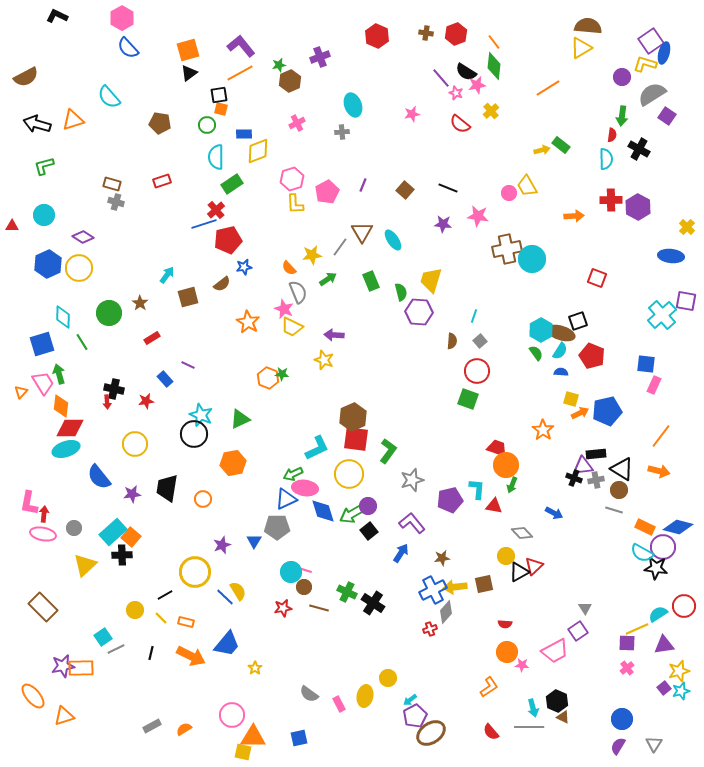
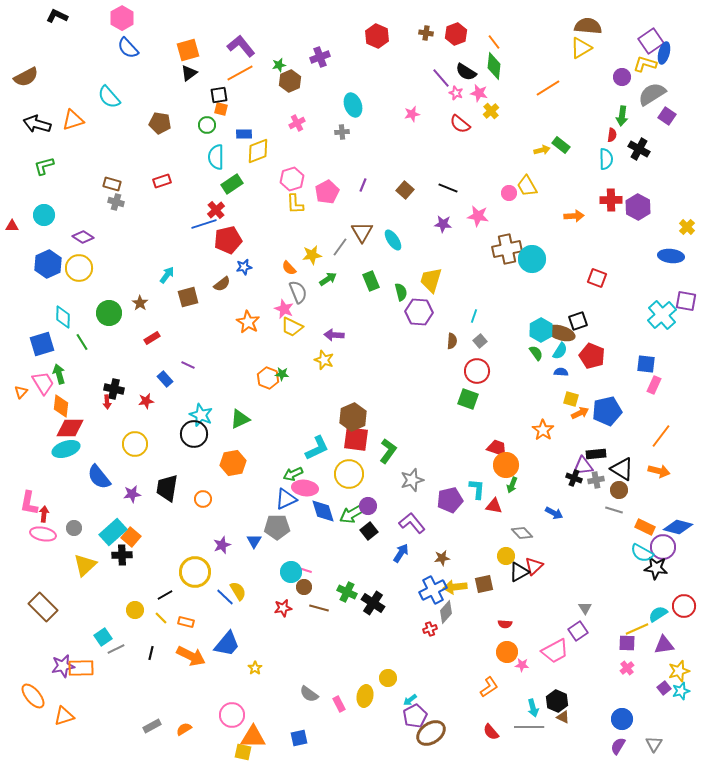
pink star at (477, 85): moved 2 px right, 8 px down; rotated 24 degrees clockwise
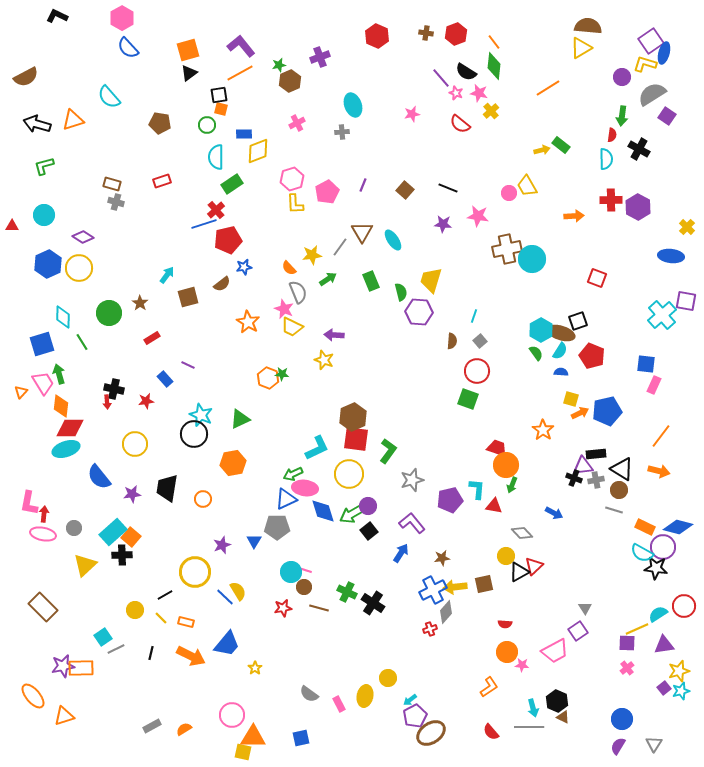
blue square at (299, 738): moved 2 px right
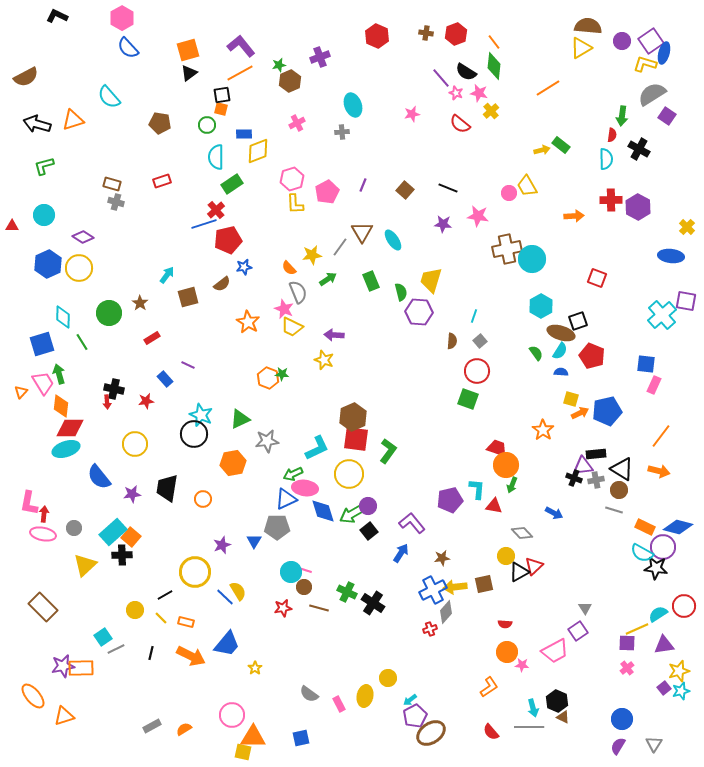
purple circle at (622, 77): moved 36 px up
black square at (219, 95): moved 3 px right
cyan hexagon at (541, 330): moved 24 px up
gray star at (412, 480): moved 145 px left, 39 px up; rotated 10 degrees clockwise
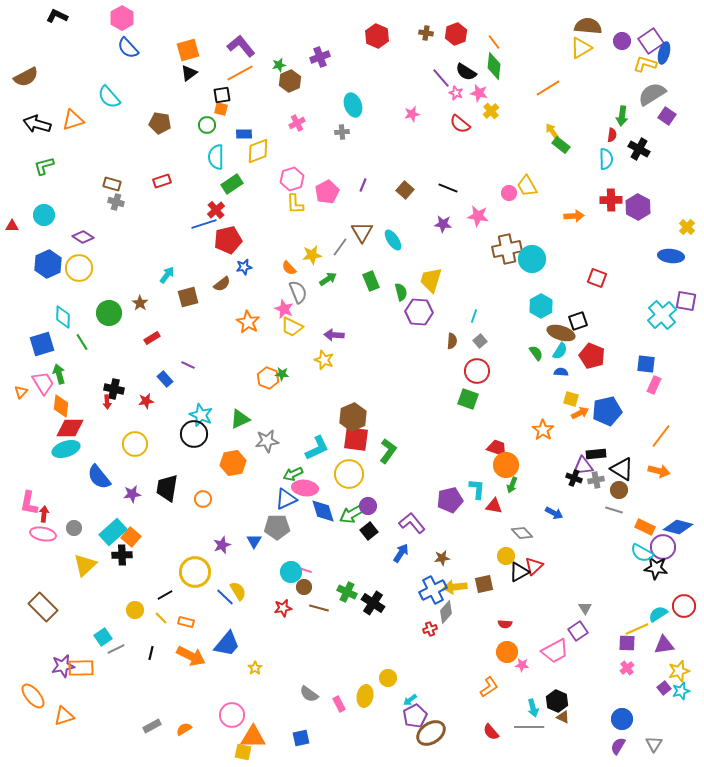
yellow arrow at (542, 150): moved 10 px right, 19 px up; rotated 112 degrees counterclockwise
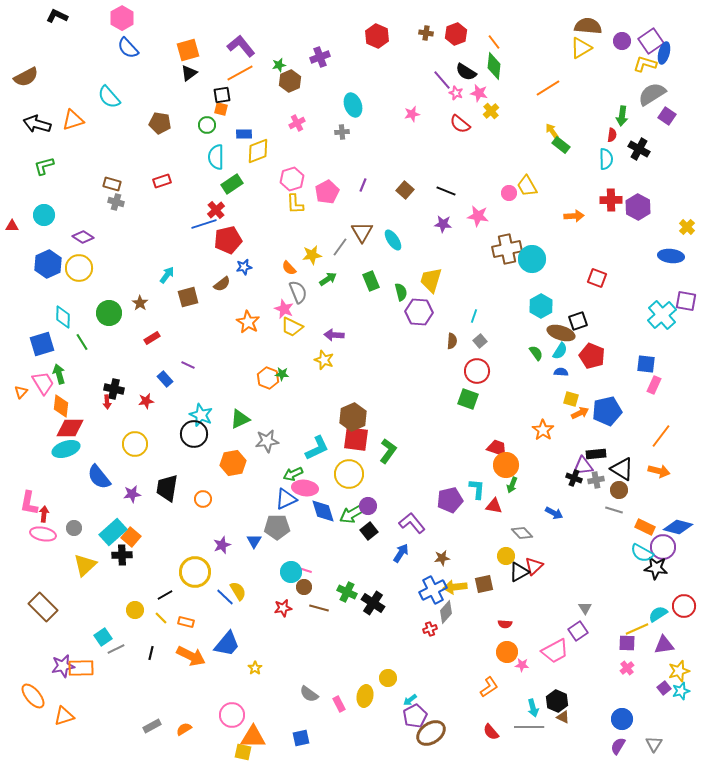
purple line at (441, 78): moved 1 px right, 2 px down
black line at (448, 188): moved 2 px left, 3 px down
